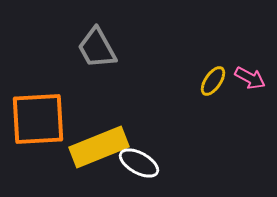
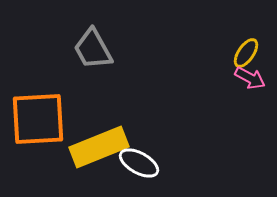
gray trapezoid: moved 4 px left, 1 px down
yellow ellipse: moved 33 px right, 28 px up
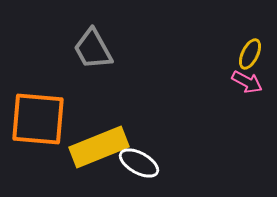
yellow ellipse: moved 4 px right, 1 px down; rotated 8 degrees counterclockwise
pink arrow: moved 3 px left, 4 px down
orange square: rotated 8 degrees clockwise
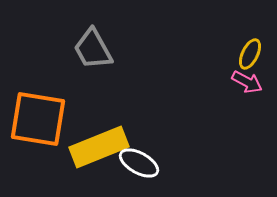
orange square: rotated 4 degrees clockwise
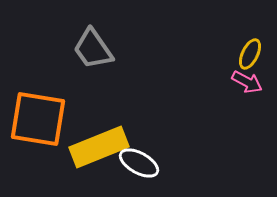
gray trapezoid: rotated 6 degrees counterclockwise
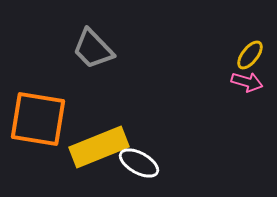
gray trapezoid: rotated 9 degrees counterclockwise
yellow ellipse: moved 1 px down; rotated 12 degrees clockwise
pink arrow: rotated 12 degrees counterclockwise
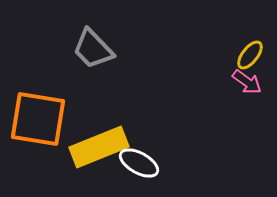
pink arrow: rotated 20 degrees clockwise
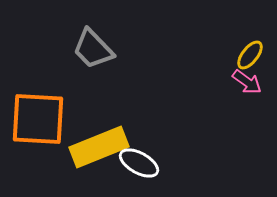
orange square: rotated 6 degrees counterclockwise
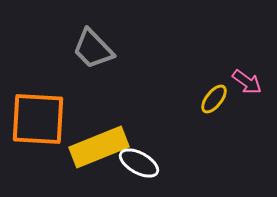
yellow ellipse: moved 36 px left, 44 px down
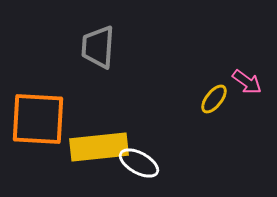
gray trapezoid: moved 5 px right, 2 px up; rotated 48 degrees clockwise
yellow rectangle: rotated 16 degrees clockwise
